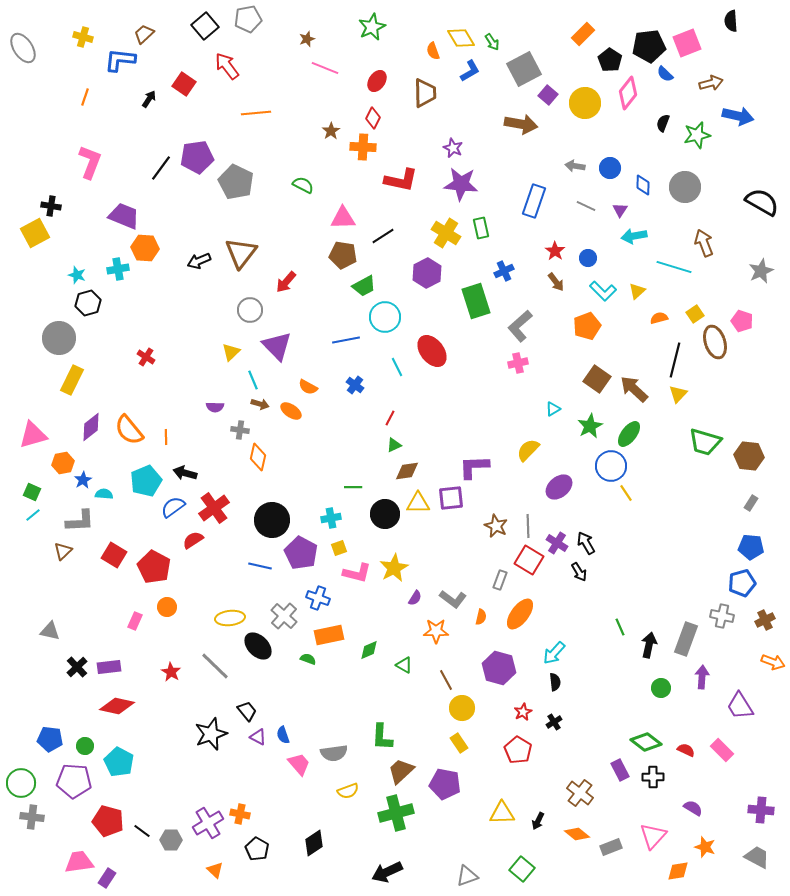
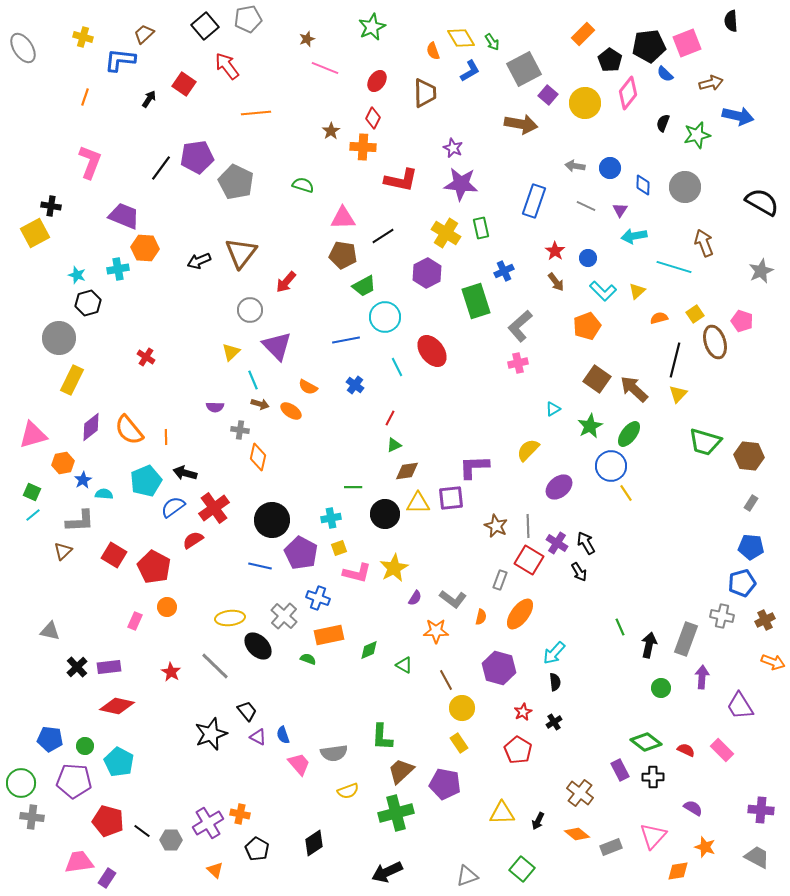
green semicircle at (303, 185): rotated 10 degrees counterclockwise
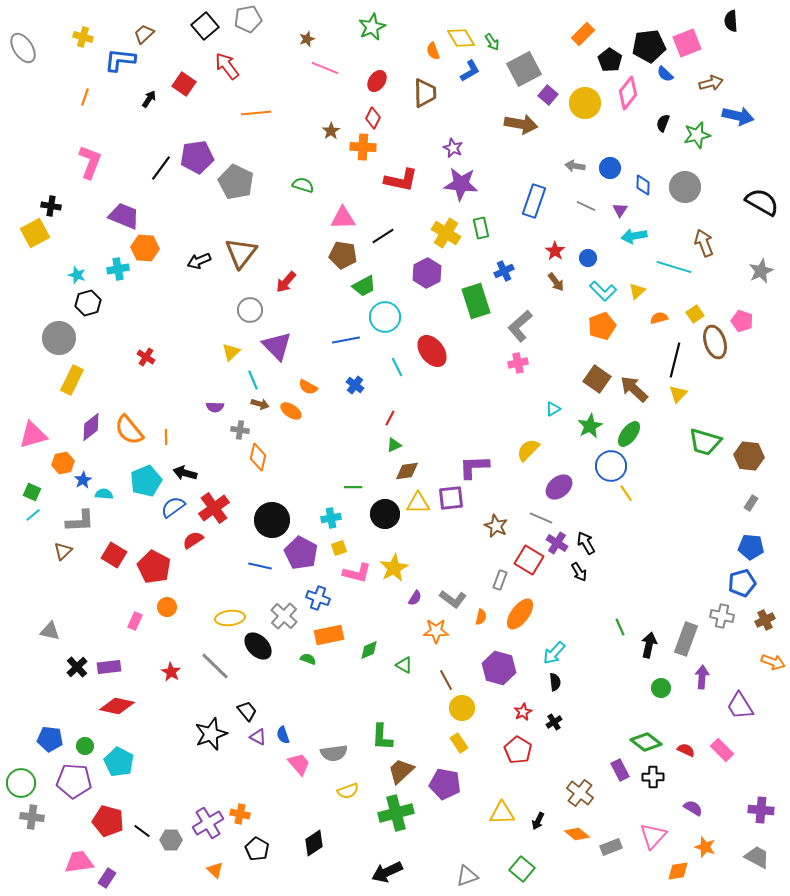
orange pentagon at (587, 326): moved 15 px right
gray line at (528, 526): moved 13 px right, 8 px up; rotated 65 degrees counterclockwise
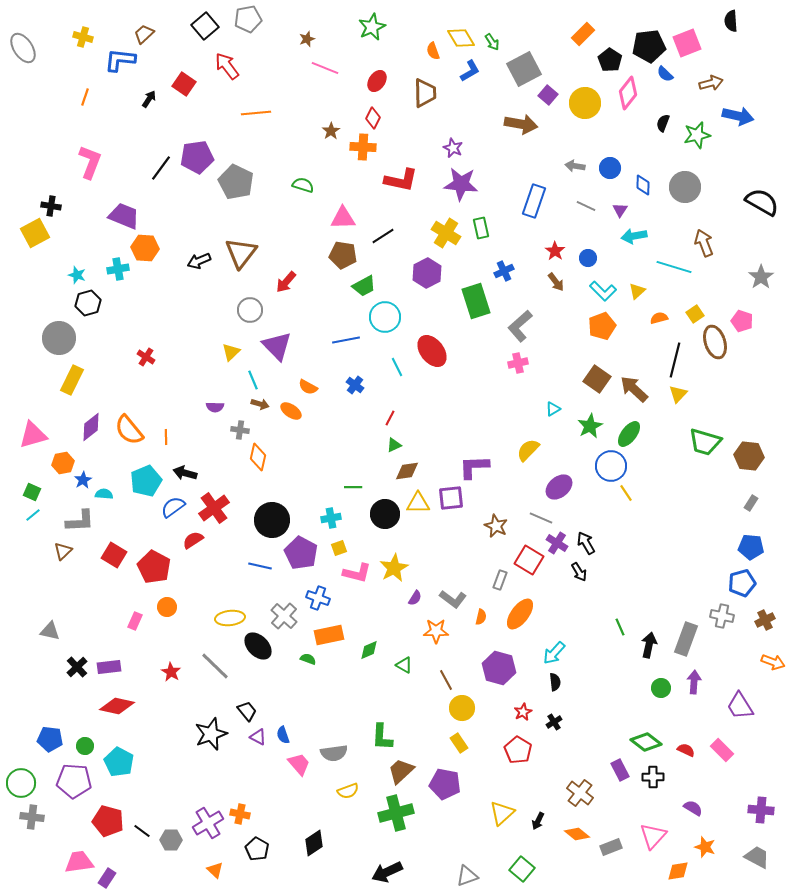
gray star at (761, 271): moved 6 px down; rotated 10 degrees counterclockwise
purple arrow at (702, 677): moved 8 px left, 5 px down
yellow triangle at (502, 813): rotated 40 degrees counterclockwise
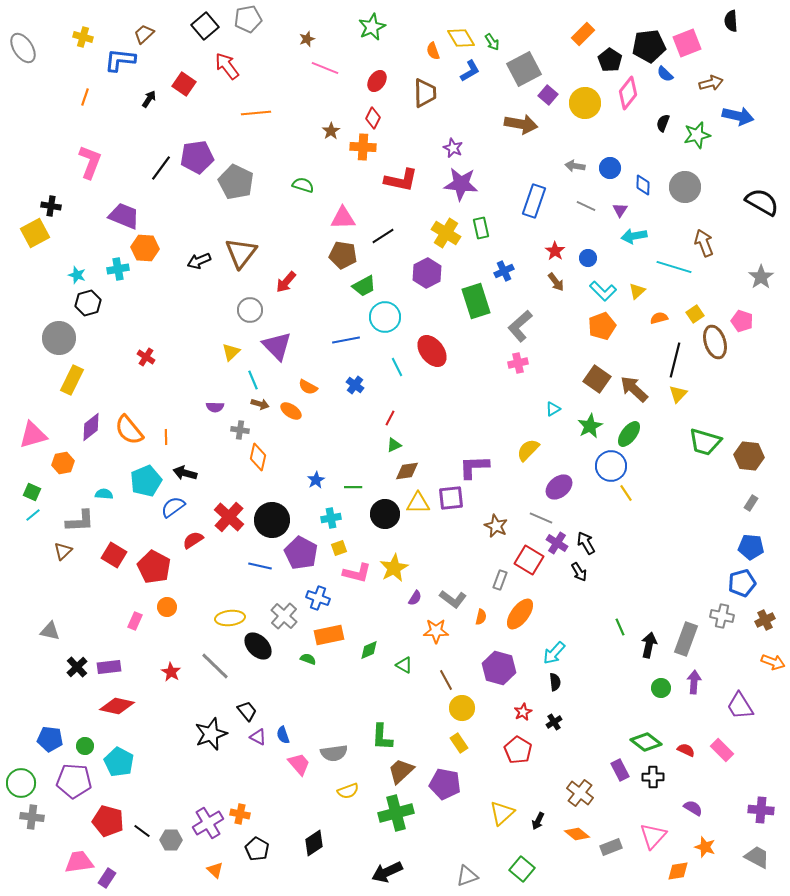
blue star at (83, 480): moved 233 px right
red cross at (214, 508): moved 15 px right, 9 px down; rotated 12 degrees counterclockwise
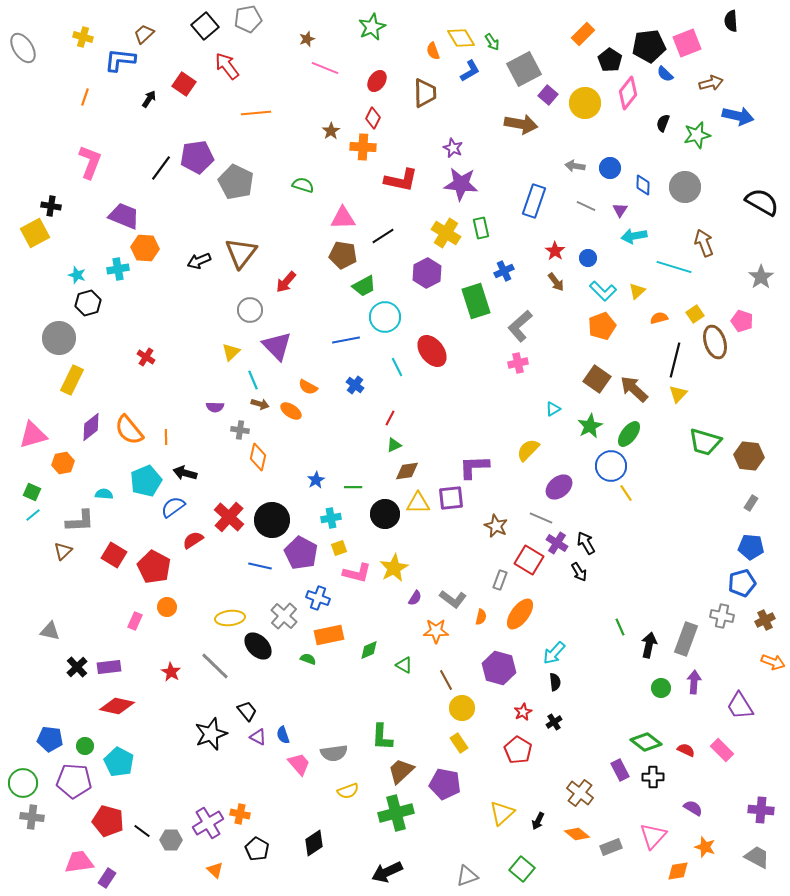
green circle at (21, 783): moved 2 px right
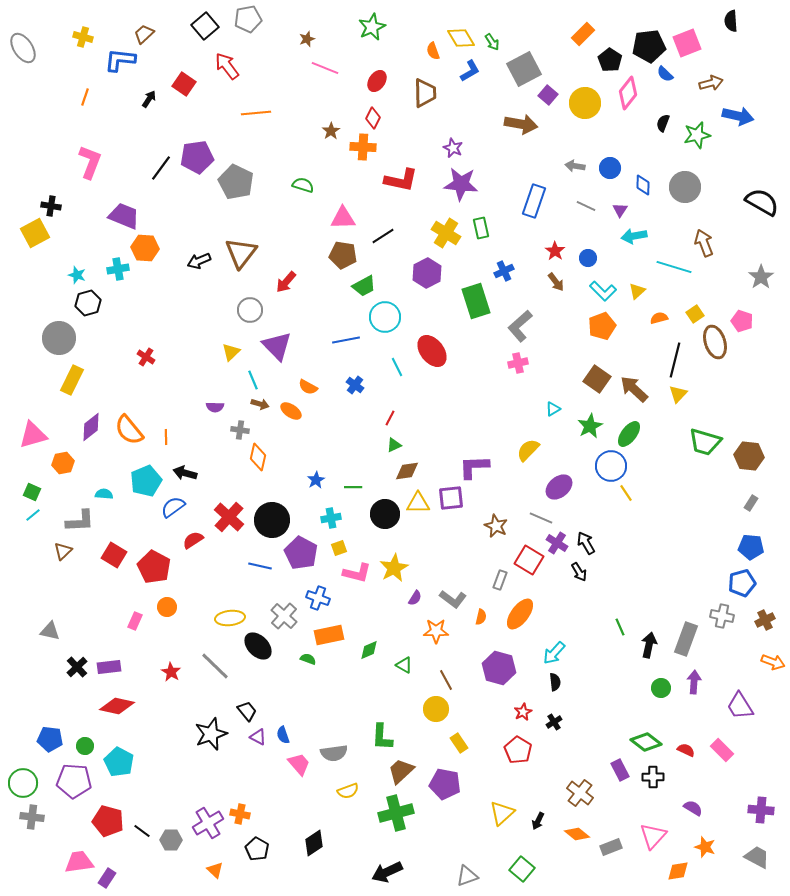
yellow circle at (462, 708): moved 26 px left, 1 px down
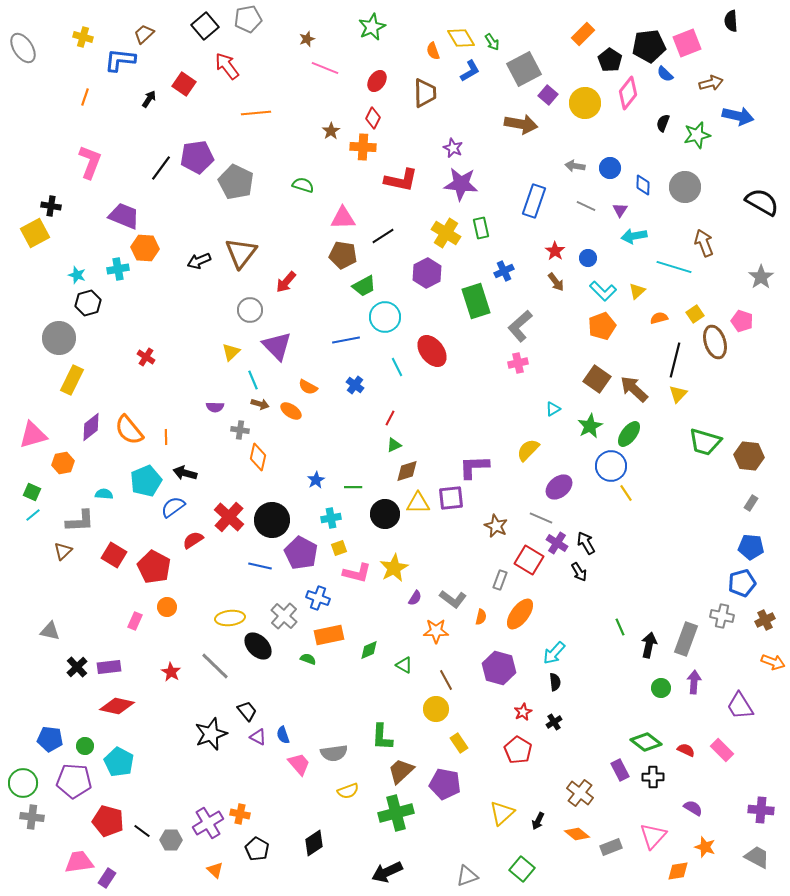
brown diamond at (407, 471): rotated 10 degrees counterclockwise
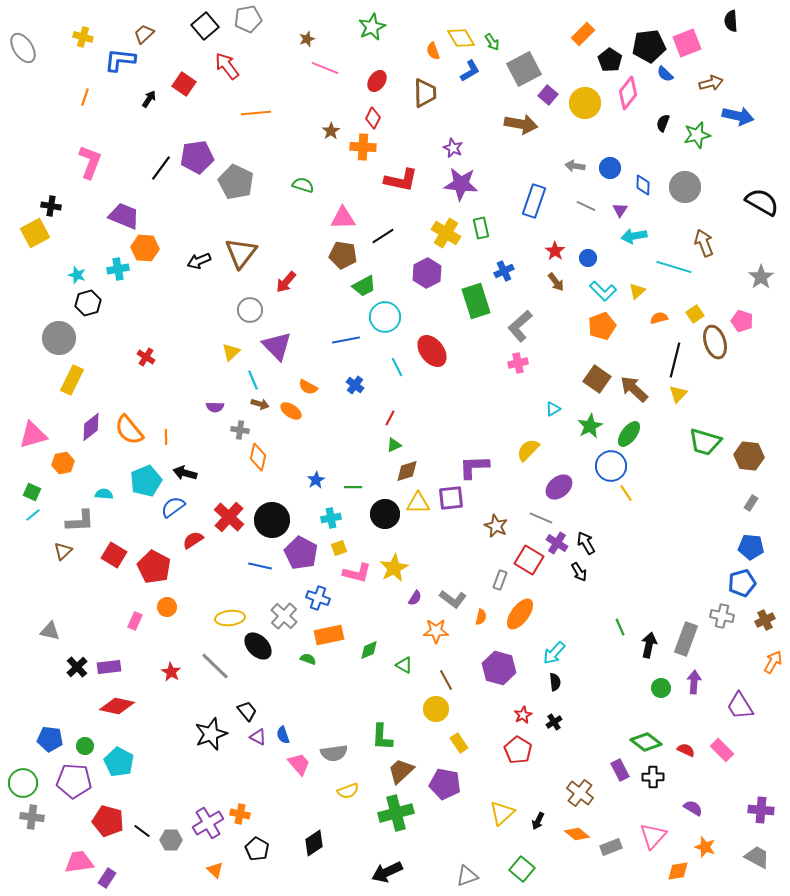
orange arrow at (773, 662): rotated 80 degrees counterclockwise
red star at (523, 712): moved 3 px down
